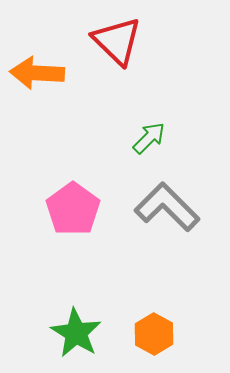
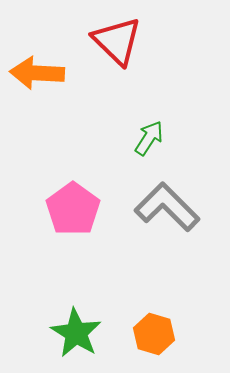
green arrow: rotated 12 degrees counterclockwise
orange hexagon: rotated 12 degrees counterclockwise
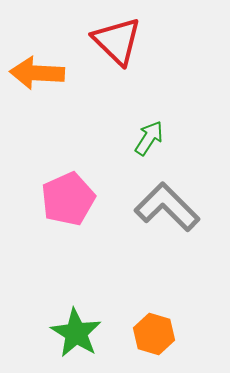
pink pentagon: moved 5 px left, 10 px up; rotated 12 degrees clockwise
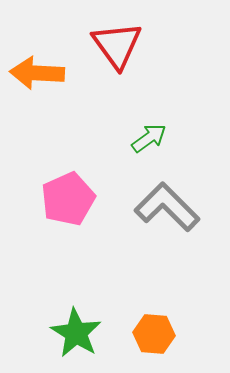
red triangle: moved 4 px down; rotated 10 degrees clockwise
green arrow: rotated 21 degrees clockwise
orange hexagon: rotated 12 degrees counterclockwise
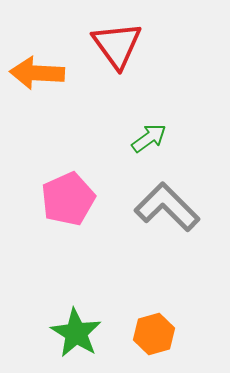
orange hexagon: rotated 21 degrees counterclockwise
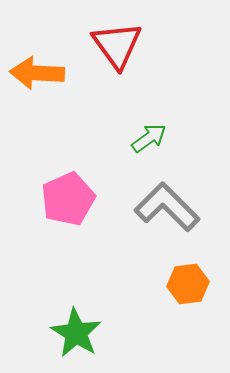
orange hexagon: moved 34 px right, 50 px up; rotated 9 degrees clockwise
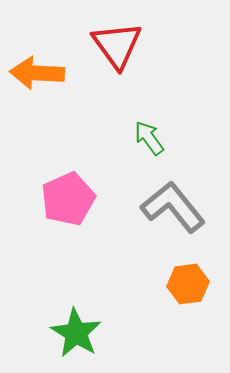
green arrow: rotated 90 degrees counterclockwise
gray L-shape: moved 6 px right; rotated 6 degrees clockwise
